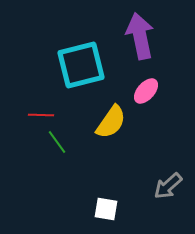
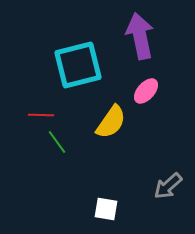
cyan square: moved 3 px left
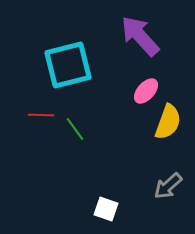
purple arrow: rotated 30 degrees counterclockwise
cyan square: moved 10 px left
yellow semicircle: moved 57 px right; rotated 15 degrees counterclockwise
green line: moved 18 px right, 13 px up
white square: rotated 10 degrees clockwise
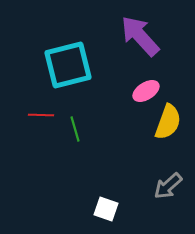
pink ellipse: rotated 16 degrees clockwise
green line: rotated 20 degrees clockwise
